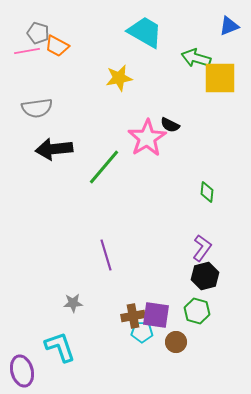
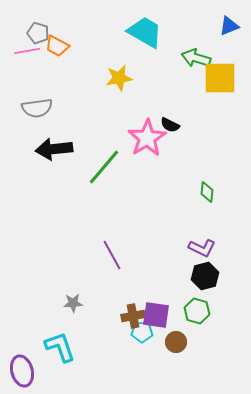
purple L-shape: rotated 80 degrees clockwise
purple line: moved 6 px right; rotated 12 degrees counterclockwise
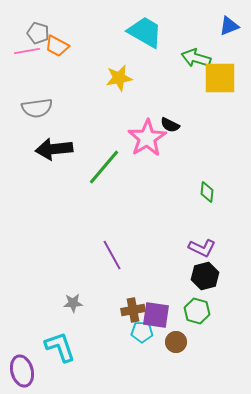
brown cross: moved 6 px up
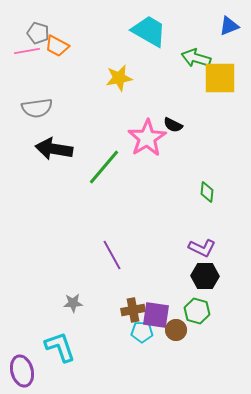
cyan trapezoid: moved 4 px right, 1 px up
black semicircle: moved 3 px right
black arrow: rotated 15 degrees clockwise
black hexagon: rotated 16 degrees clockwise
brown circle: moved 12 px up
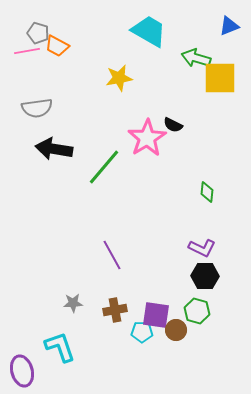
brown cross: moved 18 px left
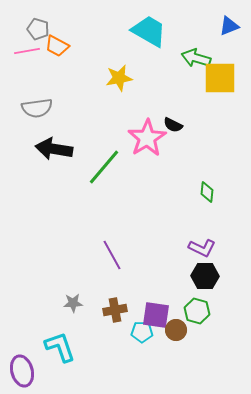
gray pentagon: moved 4 px up
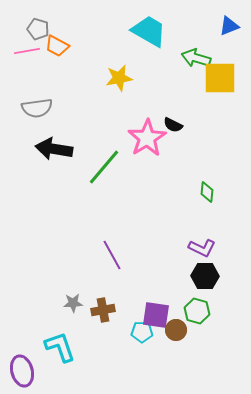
brown cross: moved 12 px left
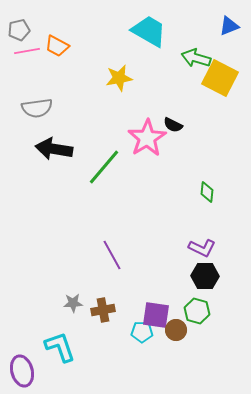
gray pentagon: moved 19 px left, 1 px down; rotated 30 degrees counterclockwise
yellow square: rotated 27 degrees clockwise
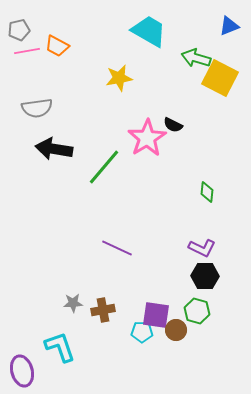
purple line: moved 5 px right, 7 px up; rotated 36 degrees counterclockwise
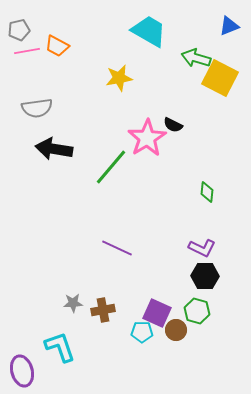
green line: moved 7 px right
purple square: moved 1 px right, 2 px up; rotated 16 degrees clockwise
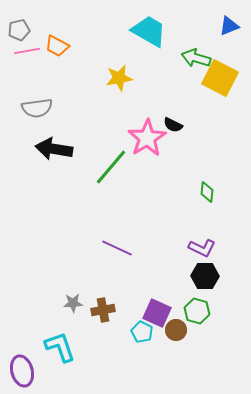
cyan pentagon: rotated 25 degrees clockwise
